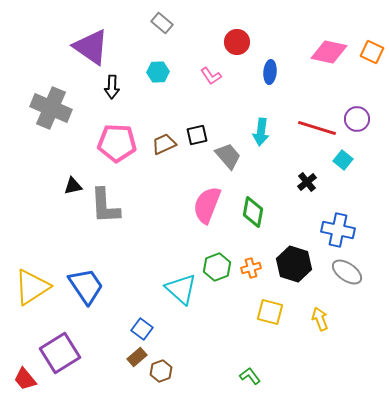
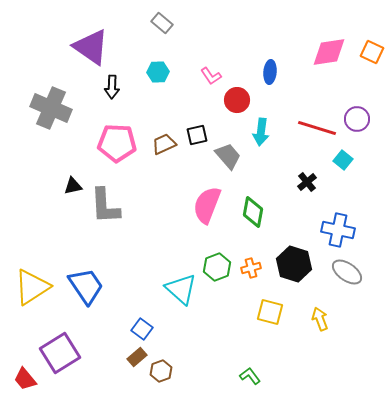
red circle: moved 58 px down
pink diamond: rotated 21 degrees counterclockwise
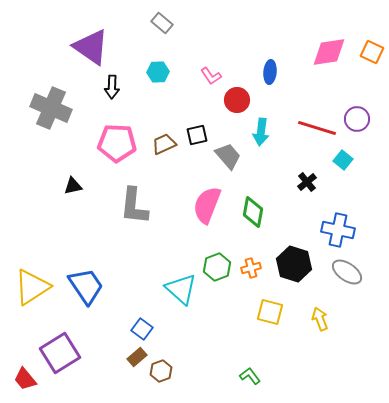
gray L-shape: moved 29 px right; rotated 9 degrees clockwise
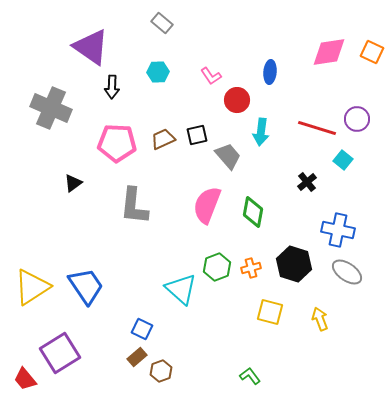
brown trapezoid: moved 1 px left, 5 px up
black triangle: moved 3 px up; rotated 24 degrees counterclockwise
blue square: rotated 10 degrees counterclockwise
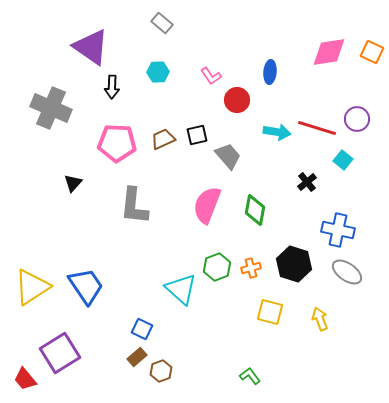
cyan arrow: moved 16 px right; rotated 88 degrees counterclockwise
black triangle: rotated 12 degrees counterclockwise
green diamond: moved 2 px right, 2 px up
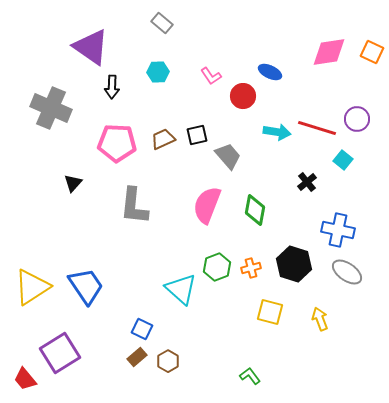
blue ellipse: rotated 70 degrees counterclockwise
red circle: moved 6 px right, 4 px up
brown hexagon: moved 7 px right, 10 px up; rotated 10 degrees counterclockwise
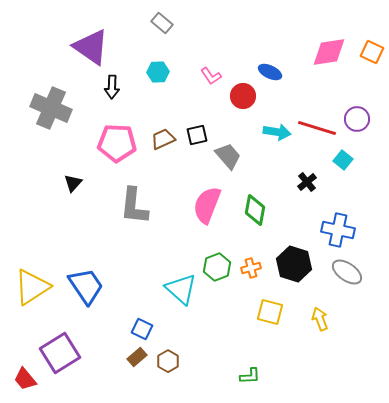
green L-shape: rotated 125 degrees clockwise
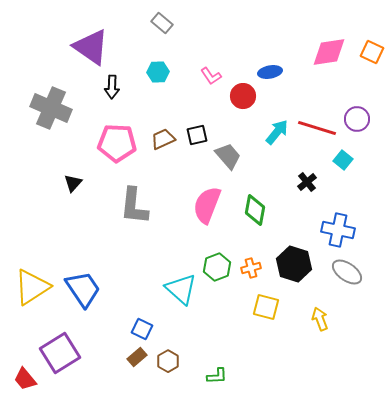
blue ellipse: rotated 35 degrees counterclockwise
cyan arrow: rotated 60 degrees counterclockwise
blue trapezoid: moved 3 px left, 3 px down
yellow square: moved 4 px left, 5 px up
green L-shape: moved 33 px left
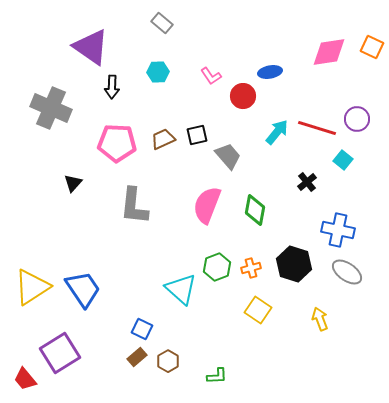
orange square: moved 5 px up
yellow square: moved 8 px left, 3 px down; rotated 20 degrees clockwise
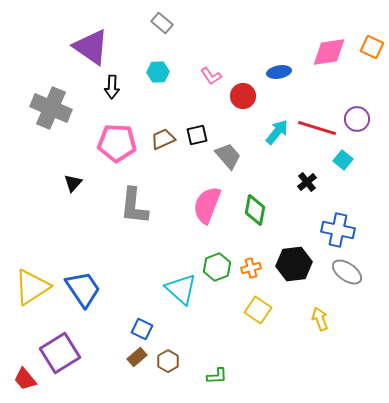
blue ellipse: moved 9 px right
black hexagon: rotated 24 degrees counterclockwise
